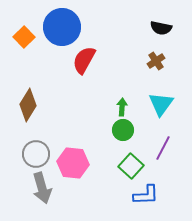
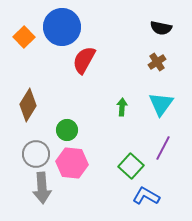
brown cross: moved 1 px right, 1 px down
green circle: moved 56 px left
pink hexagon: moved 1 px left
gray arrow: rotated 12 degrees clockwise
blue L-shape: moved 1 px down; rotated 148 degrees counterclockwise
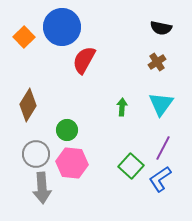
blue L-shape: moved 14 px right, 17 px up; rotated 64 degrees counterclockwise
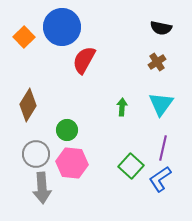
purple line: rotated 15 degrees counterclockwise
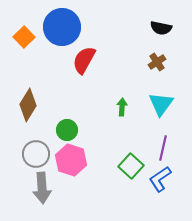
pink hexagon: moved 1 px left, 3 px up; rotated 12 degrees clockwise
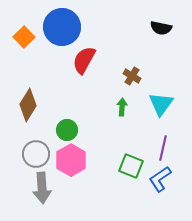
brown cross: moved 25 px left, 14 px down; rotated 24 degrees counterclockwise
pink hexagon: rotated 12 degrees clockwise
green square: rotated 20 degrees counterclockwise
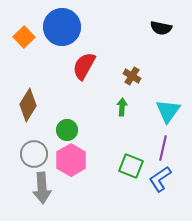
red semicircle: moved 6 px down
cyan triangle: moved 7 px right, 7 px down
gray circle: moved 2 px left
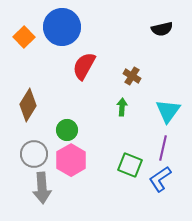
black semicircle: moved 1 px right, 1 px down; rotated 25 degrees counterclockwise
green square: moved 1 px left, 1 px up
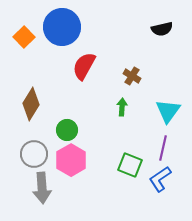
brown diamond: moved 3 px right, 1 px up
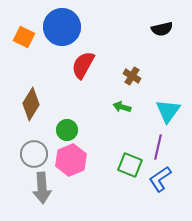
orange square: rotated 20 degrees counterclockwise
red semicircle: moved 1 px left, 1 px up
green arrow: rotated 78 degrees counterclockwise
purple line: moved 5 px left, 1 px up
pink hexagon: rotated 8 degrees clockwise
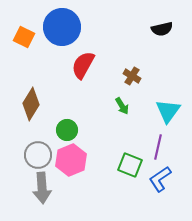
green arrow: moved 1 px up; rotated 138 degrees counterclockwise
gray circle: moved 4 px right, 1 px down
